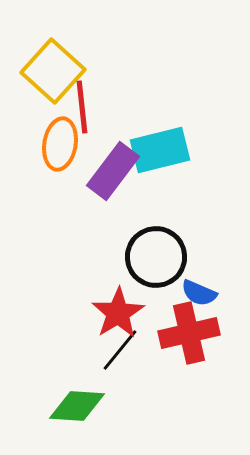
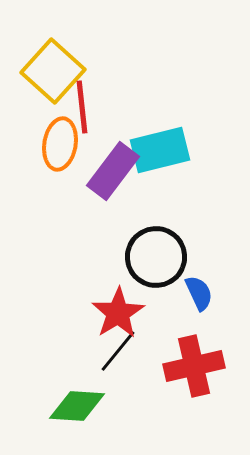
blue semicircle: rotated 138 degrees counterclockwise
red cross: moved 5 px right, 33 px down
black line: moved 2 px left, 1 px down
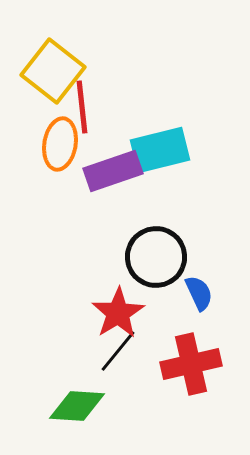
yellow square: rotated 4 degrees counterclockwise
purple rectangle: rotated 34 degrees clockwise
red cross: moved 3 px left, 2 px up
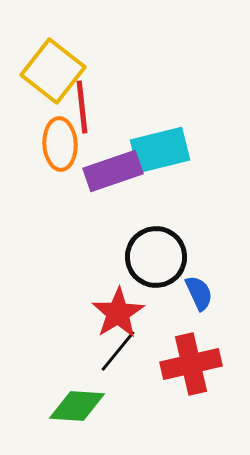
orange ellipse: rotated 12 degrees counterclockwise
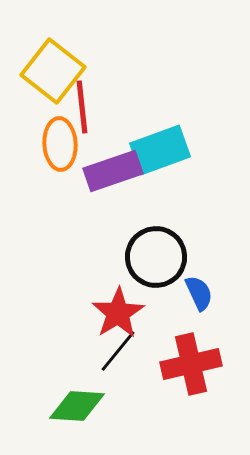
cyan rectangle: rotated 6 degrees counterclockwise
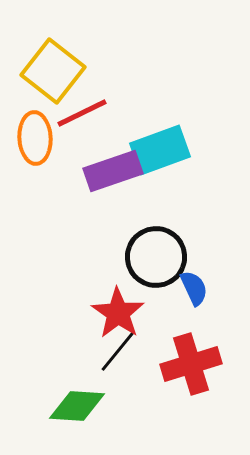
red line: moved 6 px down; rotated 70 degrees clockwise
orange ellipse: moved 25 px left, 6 px up
blue semicircle: moved 5 px left, 5 px up
red star: rotated 6 degrees counterclockwise
red cross: rotated 4 degrees counterclockwise
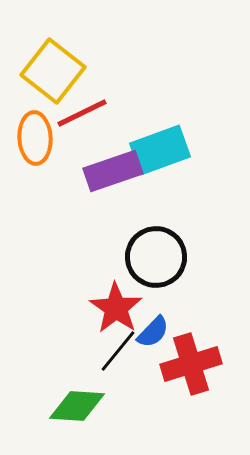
blue semicircle: moved 41 px left, 44 px down; rotated 69 degrees clockwise
red star: moved 2 px left, 5 px up
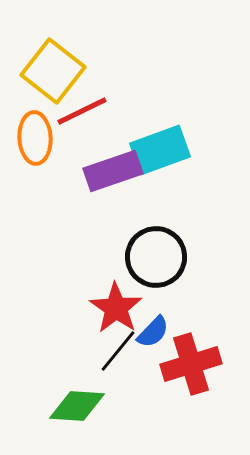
red line: moved 2 px up
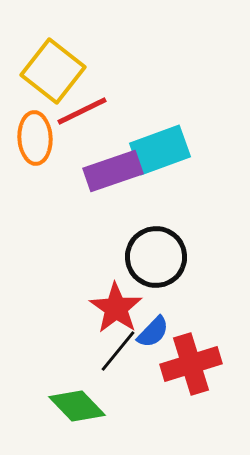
green diamond: rotated 42 degrees clockwise
